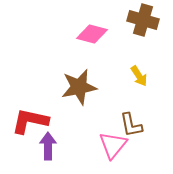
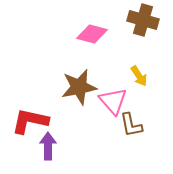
pink triangle: moved 44 px up; rotated 20 degrees counterclockwise
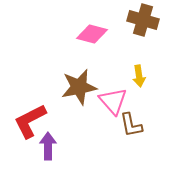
yellow arrow: rotated 25 degrees clockwise
red L-shape: rotated 39 degrees counterclockwise
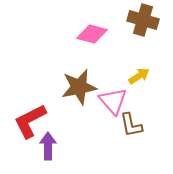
yellow arrow: rotated 115 degrees counterclockwise
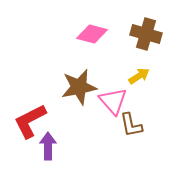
brown cross: moved 3 px right, 14 px down
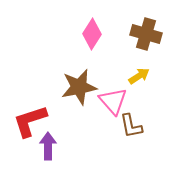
pink diamond: rotated 72 degrees counterclockwise
red L-shape: rotated 9 degrees clockwise
brown L-shape: moved 1 px down
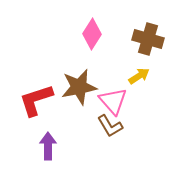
brown cross: moved 2 px right, 5 px down
red L-shape: moved 6 px right, 21 px up
brown L-shape: moved 21 px left; rotated 20 degrees counterclockwise
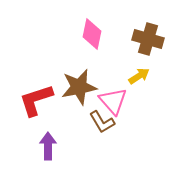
pink diamond: rotated 20 degrees counterclockwise
brown L-shape: moved 8 px left, 4 px up
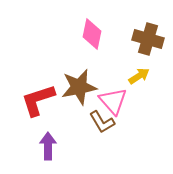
red L-shape: moved 2 px right
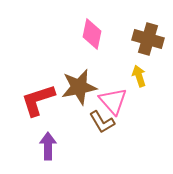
yellow arrow: rotated 75 degrees counterclockwise
